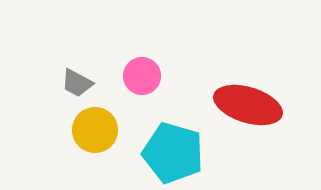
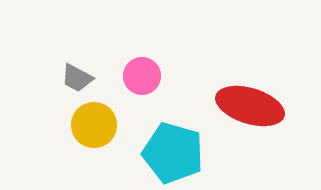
gray trapezoid: moved 5 px up
red ellipse: moved 2 px right, 1 px down
yellow circle: moved 1 px left, 5 px up
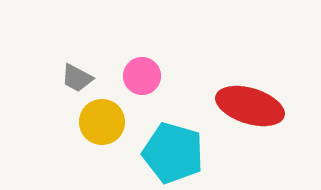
yellow circle: moved 8 px right, 3 px up
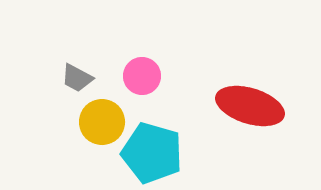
cyan pentagon: moved 21 px left
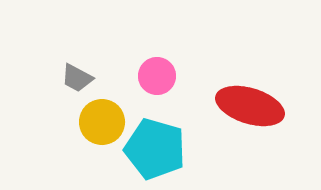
pink circle: moved 15 px right
cyan pentagon: moved 3 px right, 4 px up
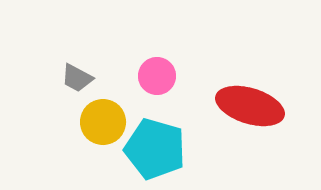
yellow circle: moved 1 px right
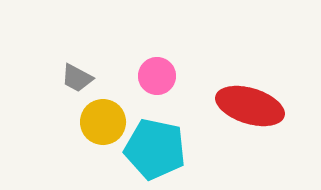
cyan pentagon: rotated 4 degrees counterclockwise
